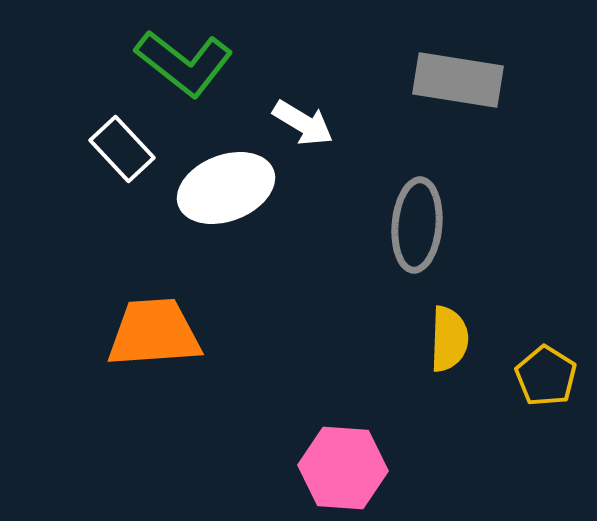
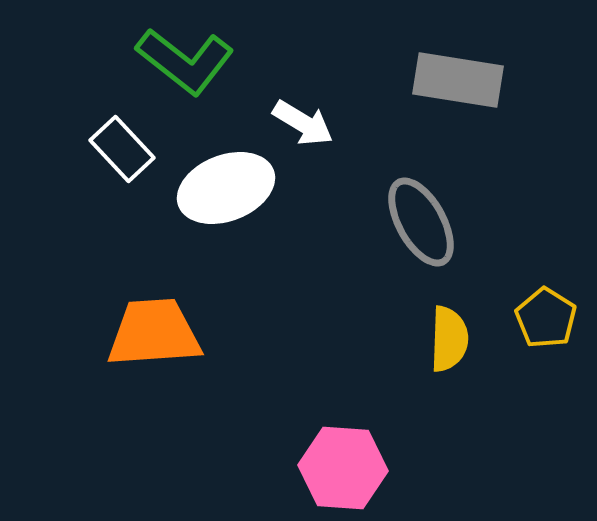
green L-shape: moved 1 px right, 2 px up
gray ellipse: moved 4 px right, 3 px up; rotated 34 degrees counterclockwise
yellow pentagon: moved 58 px up
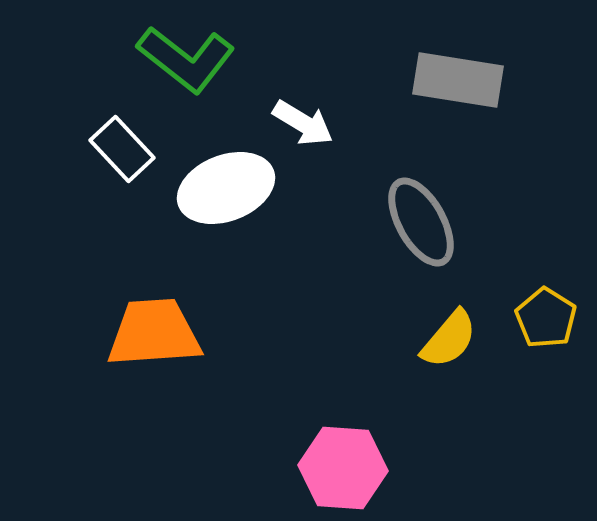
green L-shape: moved 1 px right, 2 px up
yellow semicircle: rotated 38 degrees clockwise
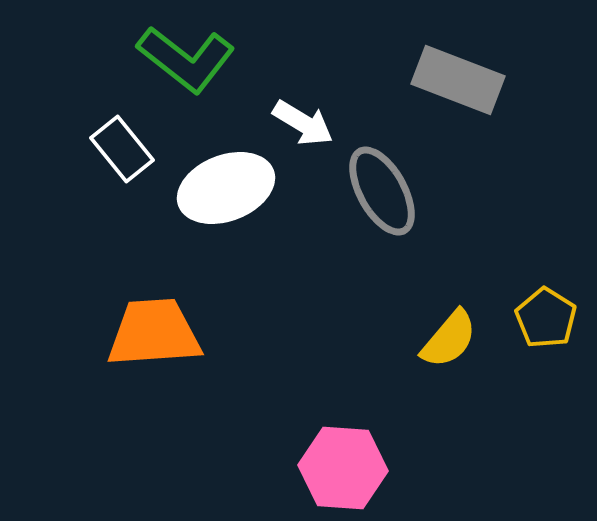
gray rectangle: rotated 12 degrees clockwise
white rectangle: rotated 4 degrees clockwise
gray ellipse: moved 39 px left, 31 px up
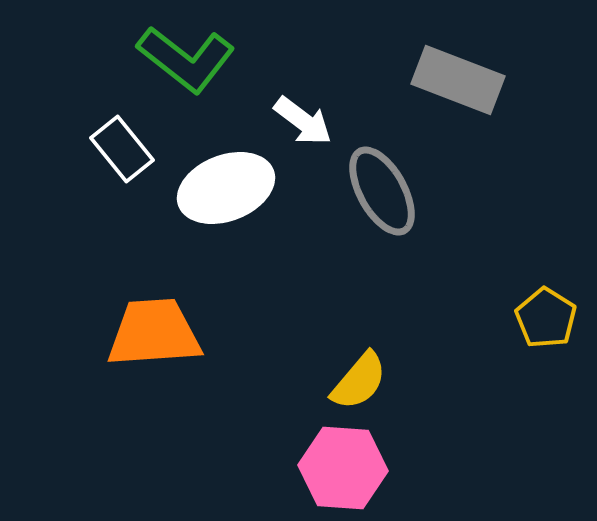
white arrow: moved 2 px up; rotated 6 degrees clockwise
yellow semicircle: moved 90 px left, 42 px down
